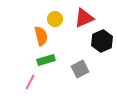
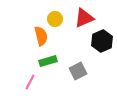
green rectangle: moved 2 px right, 1 px down
gray square: moved 2 px left, 2 px down
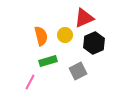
yellow circle: moved 10 px right, 16 px down
black hexagon: moved 8 px left, 2 px down
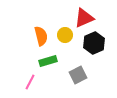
gray square: moved 4 px down
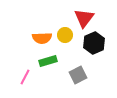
red triangle: rotated 30 degrees counterclockwise
orange semicircle: moved 1 px right, 2 px down; rotated 102 degrees clockwise
pink line: moved 5 px left, 5 px up
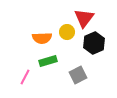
yellow circle: moved 2 px right, 3 px up
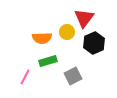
gray square: moved 5 px left, 1 px down
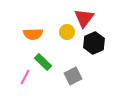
orange semicircle: moved 9 px left, 4 px up
green rectangle: moved 5 px left, 1 px down; rotated 60 degrees clockwise
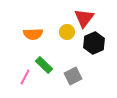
green rectangle: moved 1 px right, 3 px down
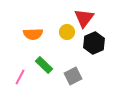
pink line: moved 5 px left
